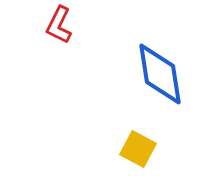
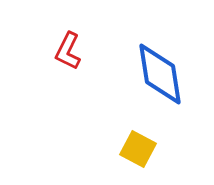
red L-shape: moved 9 px right, 26 px down
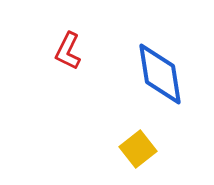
yellow square: rotated 24 degrees clockwise
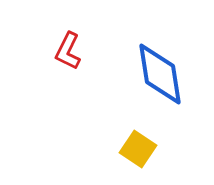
yellow square: rotated 18 degrees counterclockwise
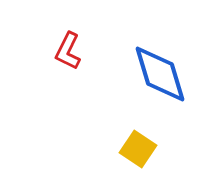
blue diamond: rotated 8 degrees counterclockwise
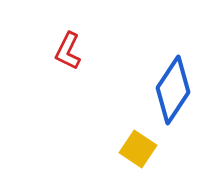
blue diamond: moved 13 px right, 16 px down; rotated 50 degrees clockwise
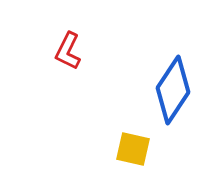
yellow square: moved 5 px left; rotated 21 degrees counterclockwise
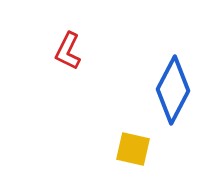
blue diamond: rotated 6 degrees counterclockwise
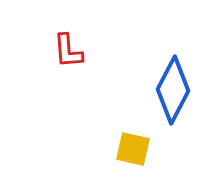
red L-shape: rotated 30 degrees counterclockwise
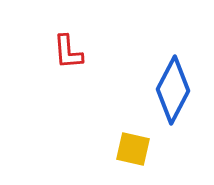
red L-shape: moved 1 px down
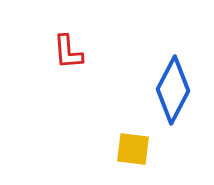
yellow square: rotated 6 degrees counterclockwise
